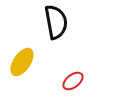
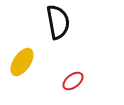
black semicircle: moved 2 px right
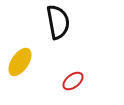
yellow ellipse: moved 2 px left
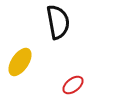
red ellipse: moved 4 px down
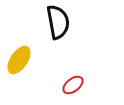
yellow ellipse: moved 1 px left, 2 px up
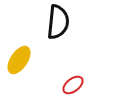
black semicircle: rotated 16 degrees clockwise
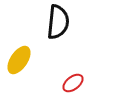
red ellipse: moved 2 px up
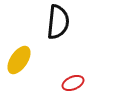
red ellipse: rotated 15 degrees clockwise
